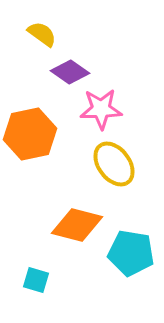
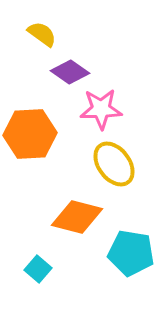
orange hexagon: rotated 9 degrees clockwise
orange diamond: moved 8 px up
cyan square: moved 2 px right, 11 px up; rotated 24 degrees clockwise
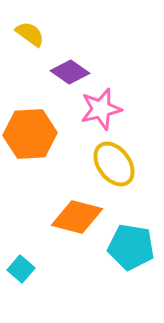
yellow semicircle: moved 12 px left
pink star: rotated 12 degrees counterclockwise
cyan pentagon: moved 6 px up
cyan square: moved 17 px left
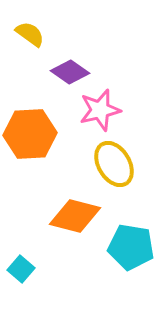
pink star: moved 1 px left, 1 px down
yellow ellipse: rotated 6 degrees clockwise
orange diamond: moved 2 px left, 1 px up
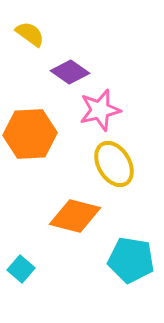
cyan pentagon: moved 13 px down
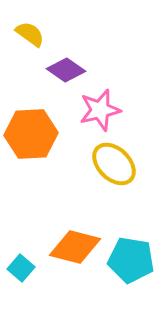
purple diamond: moved 4 px left, 2 px up
orange hexagon: moved 1 px right
yellow ellipse: rotated 15 degrees counterclockwise
orange diamond: moved 31 px down
cyan square: moved 1 px up
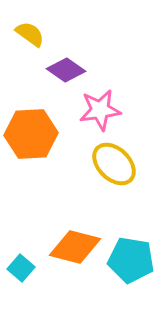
pink star: rotated 6 degrees clockwise
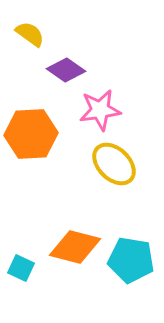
cyan square: rotated 16 degrees counterclockwise
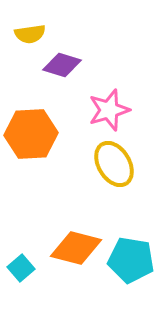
yellow semicircle: rotated 136 degrees clockwise
purple diamond: moved 4 px left, 5 px up; rotated 18 degrees counterclockwise
pink star: moved 9 px right; rotated 9 degrees counterclockwise
yellow ellipse: rotated 15 degrees clockwise
orange diamond: moved 1 px right, 1 px down
cyan square: rotated 24 degrees clockwise
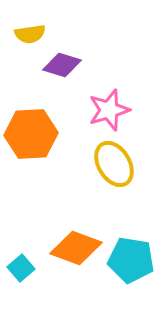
orange diamond: rotated 6 degrees clockwise
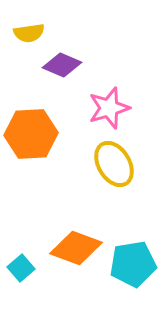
yellow semicircle: moved 1 px left, 1 px up
purple diamond: rotated 6 degrees clockwise
pink star: moved 2 px up
cyan pentagon: moved 2 px right, 4 px down; rotated 18 degrees counterclockwise
